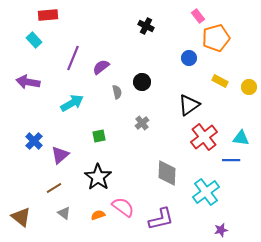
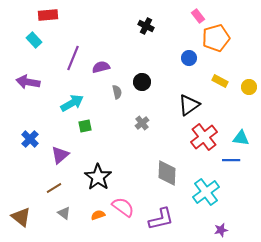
purple semicircle: rotated 24 degrees clockwise
green square: moved 14 px left, 10 px up
blue cross: moved 4 px left, 2 px up
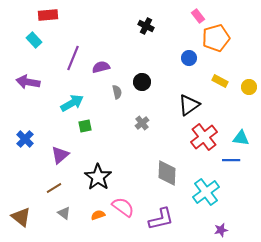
blue cross: moved 5 px left
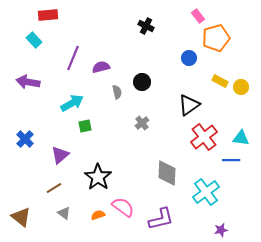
yellow circle: moved 8 px left
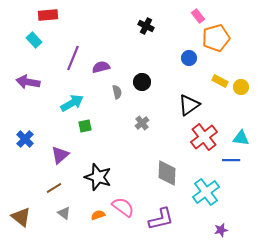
black star: rotated 16 degrees counterclockwise
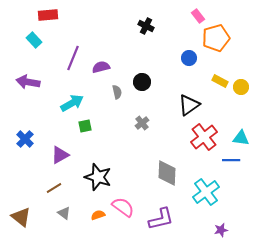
purple triangle: rotated 12 degrees clockwise
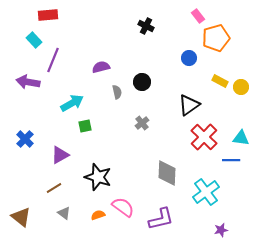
purple line: moved 20 px left, 2 px down
red cross: rotated 8 degrees counterclockwise
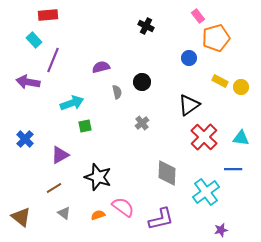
cyan arrow: rotated 10 degrees clockwise
blue line: moved 2 px right, 9 px down
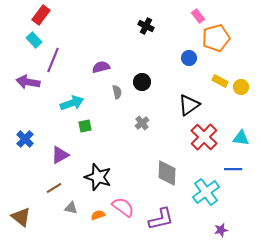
red rectangle: moved 7 px left; rotated 48 degrees counterclockwise
gray triangle: moved 7 px right, 5 px up; rotated 24 degrees counterclockwise
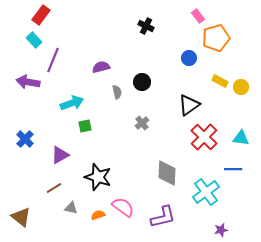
purple L-shape: moved 2 px right, 2 px up
